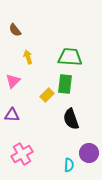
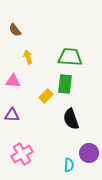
pink triangle: rotated 49 degrees clockwise
yellow rectangle: moved 1 px left, 1 px down
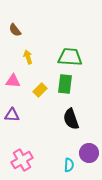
yellow rectangle: moved 6 px left, 6 px up
pink cross: moved 6 px down
